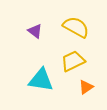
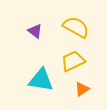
orange triangle: moved 4 px left, 2 px down
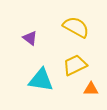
purple triangle: moved 5 px left, 7 px down
yellow trapezoid: moved 2 px right, 4 px down
orange triangle: moved 9 px right; rotated 35 degrees clockwise
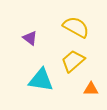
yellow trapezoid: moved 2 px left, 4 px up; rotated 15 degrees counterclockwise
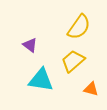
yellow semicircle: moved 3 px right; rotated 96 degrees clockwise
purple triangle: moved 7 px down
orange triangle: rotated 14 degrees clockwise
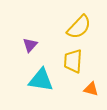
yellow semicircle: rotated 8 degrees clockwise
purple triangle: rotated 35 degrees clockwise
yellow trapezoid: rotated 45 degrees counterclockwise
